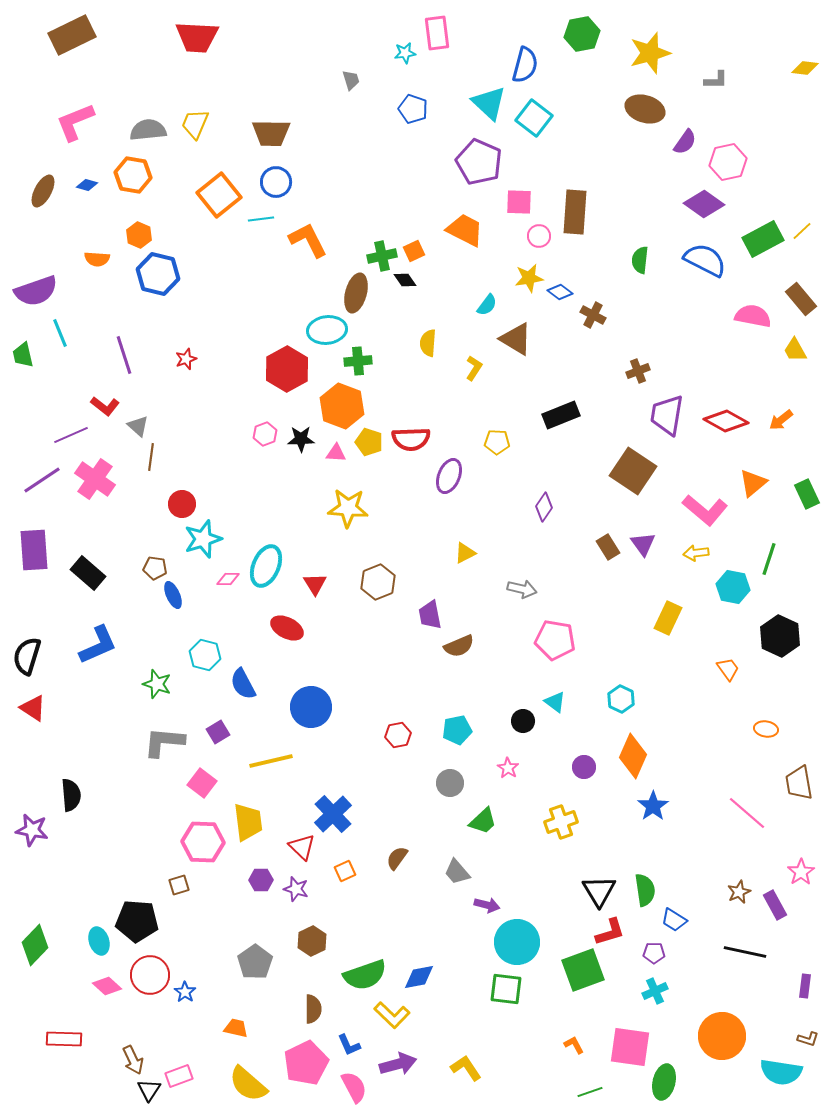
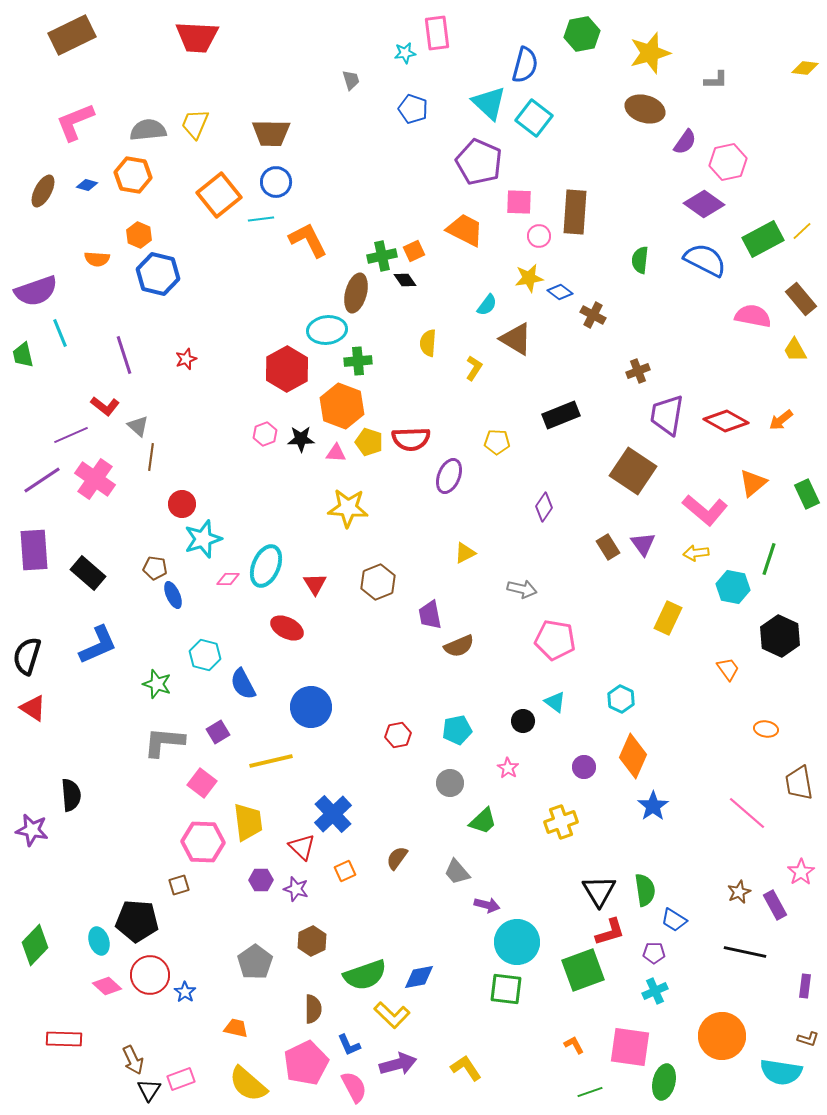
pink rectangle at (179, 1076): moved 2 px right, 3 px down
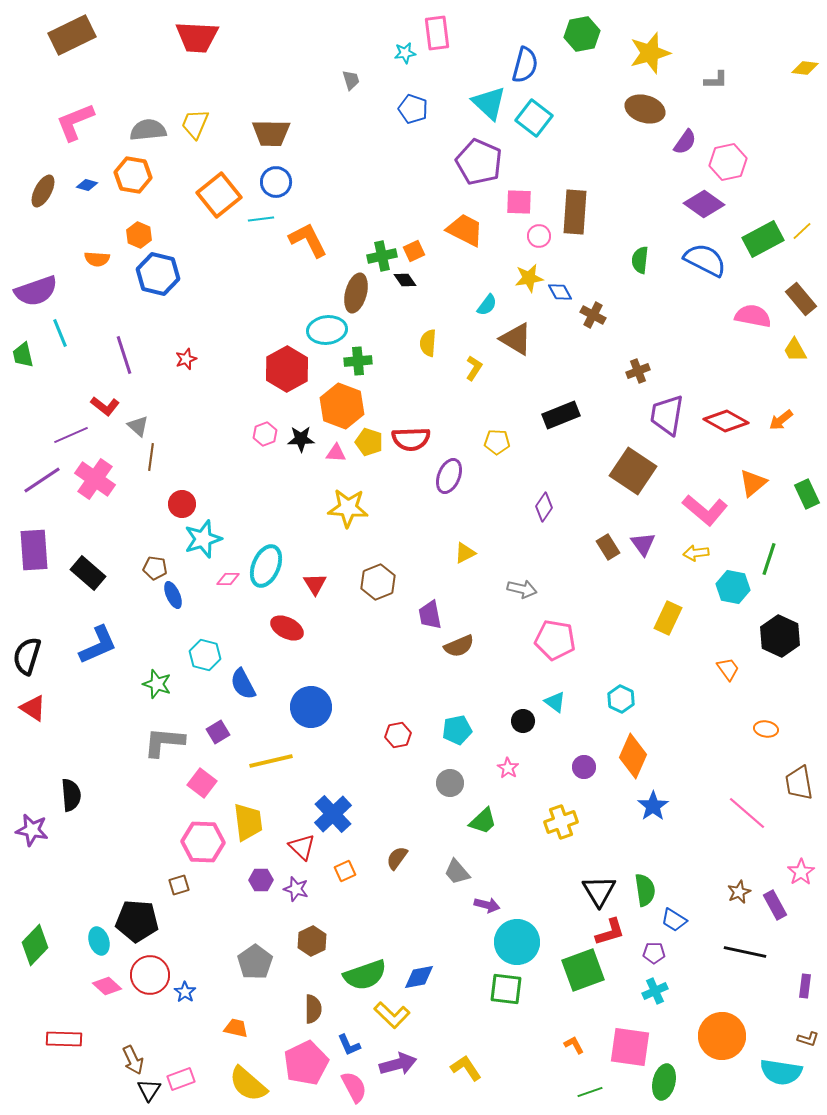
blue diamond at (560, 292): rotated 25 degrees clockwise
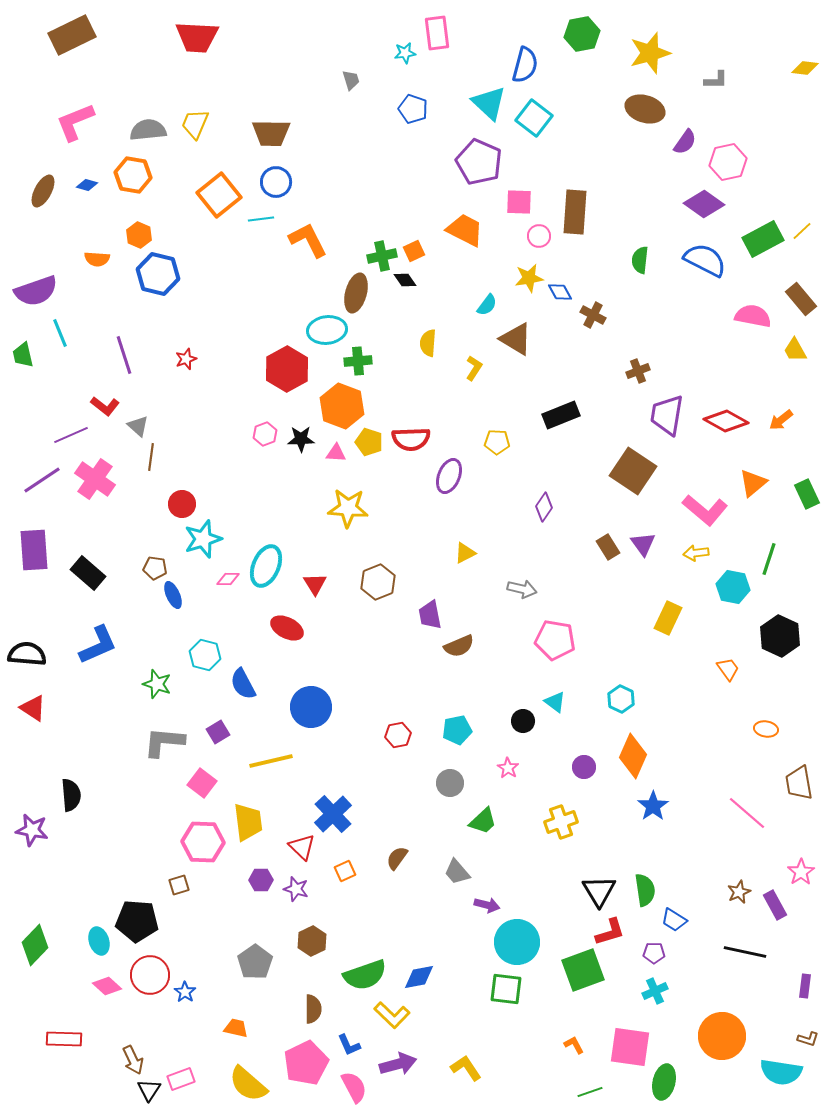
black semicircle at (27, 656): moved 2 px up; rotated 78 degrees clockwise
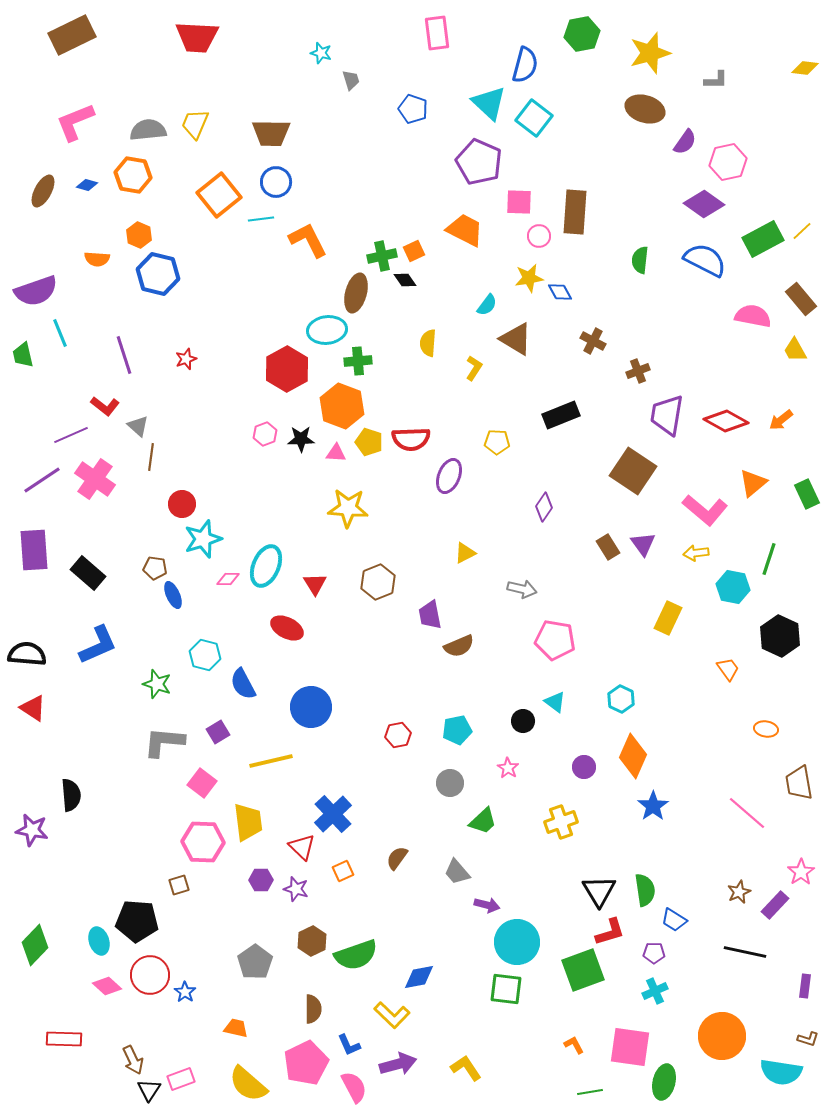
cyan star at (405, 53): moved 84 px left; rotated 25 degrees clockwise
brown cross at (593, 315): moved 26 px down
orange square at (345, 871): moved 2 px left
purple rectangle at (775, 905): rotated 72 degrees clockwise
green semicircle at (365, 975): moved 9 px left, 20 px up
green line at (590, 1092): rotated 10 degrees clockwise
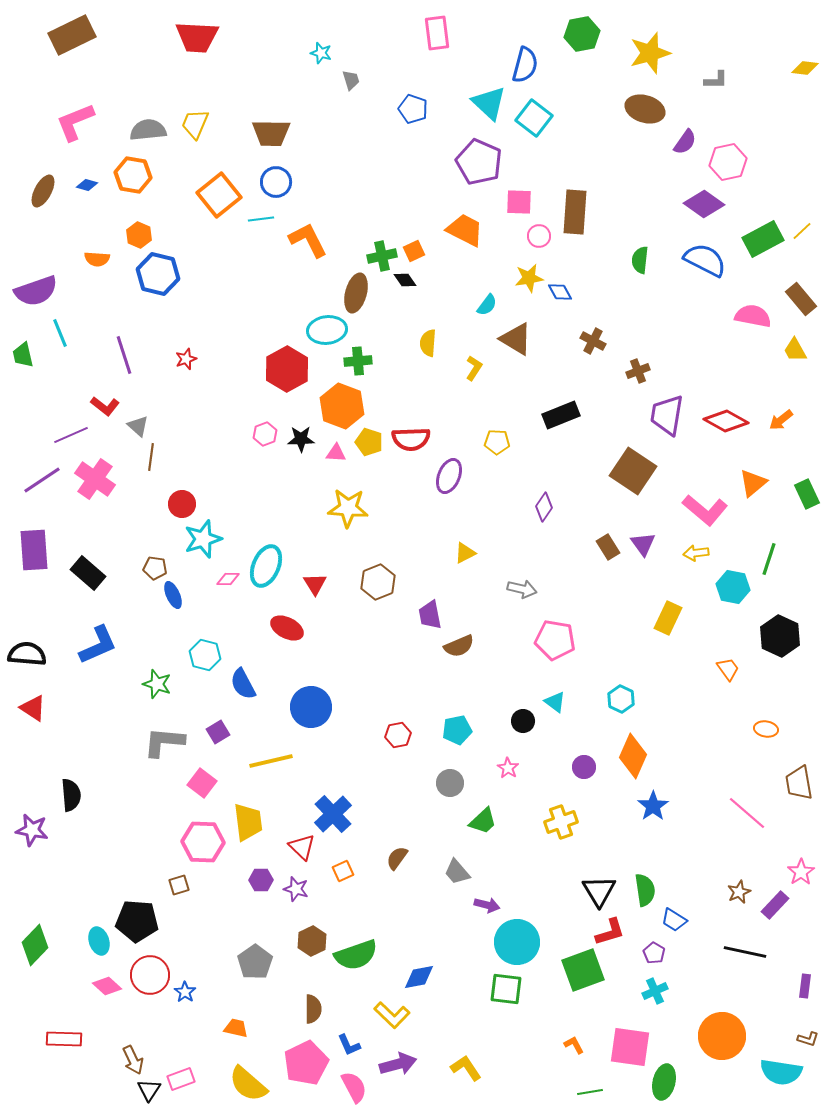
purple pentagon at (654, 953): rotated 30 degrees clockwise
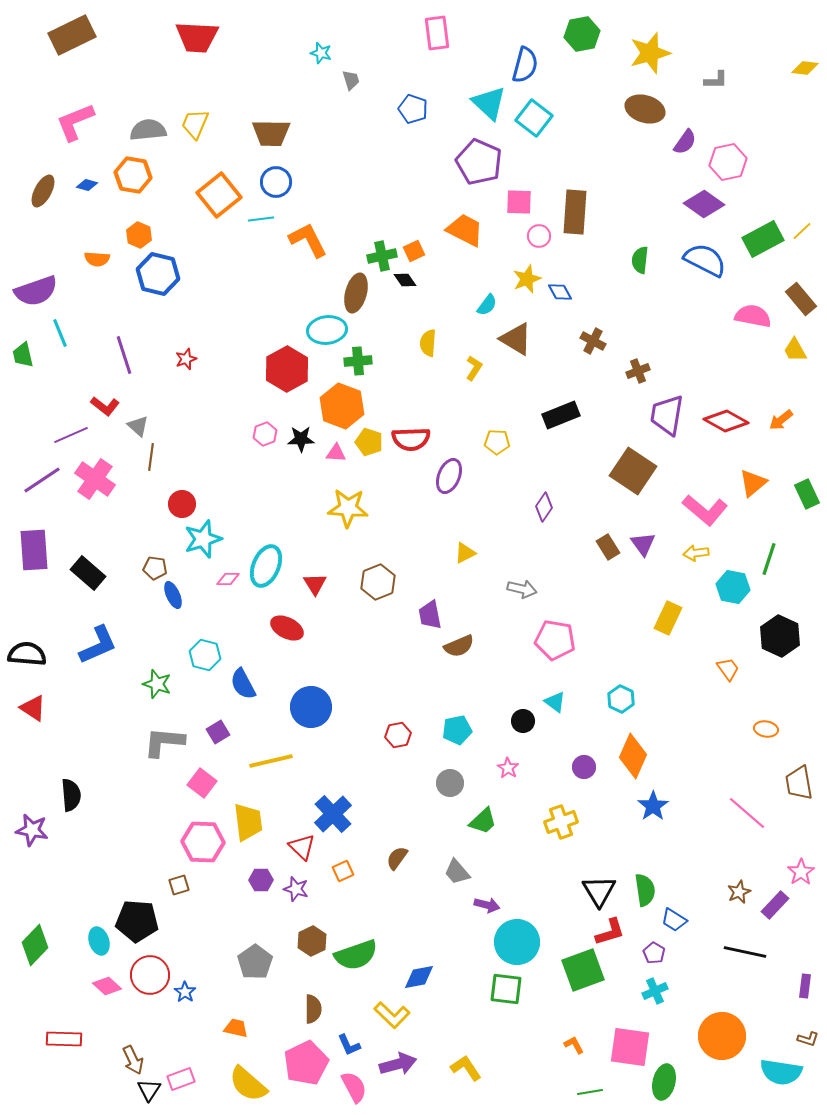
yellow star at (529, 278): moved 2 px left, 1 px down; rotated 12 degrees counterclockwise
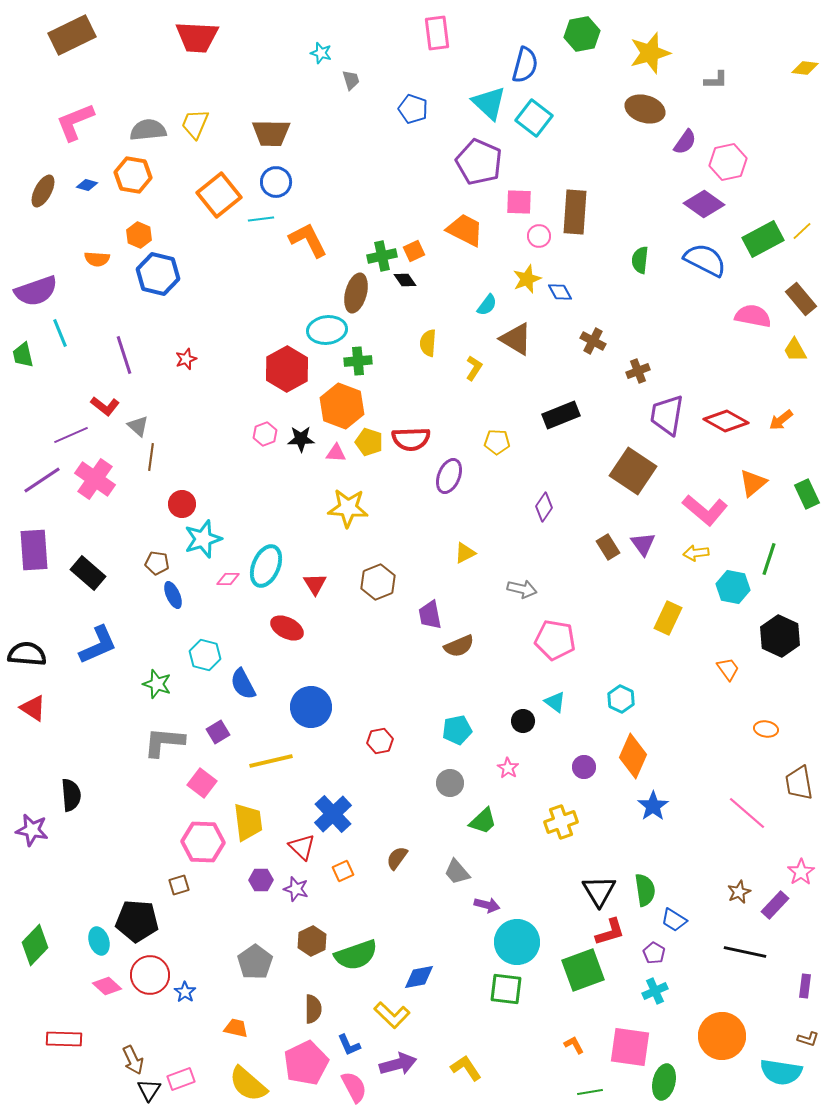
brown pentagon at (155, 568): moved 2 px right, 5 px up
red hexagon at (398, 735): moved 18 px left, 6 px down
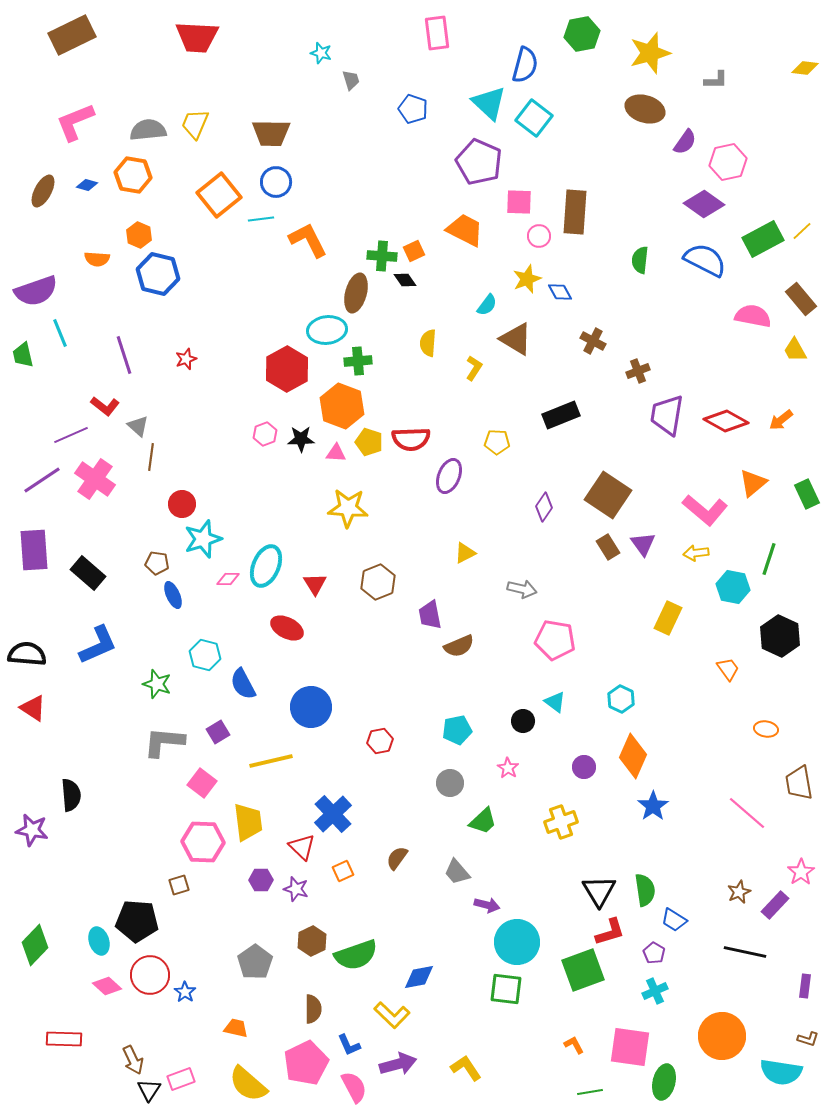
green cross at (382, 256): rotated 16 degrees clockwise
brown square at (633, 471): moved 25 px left, 24 px down
